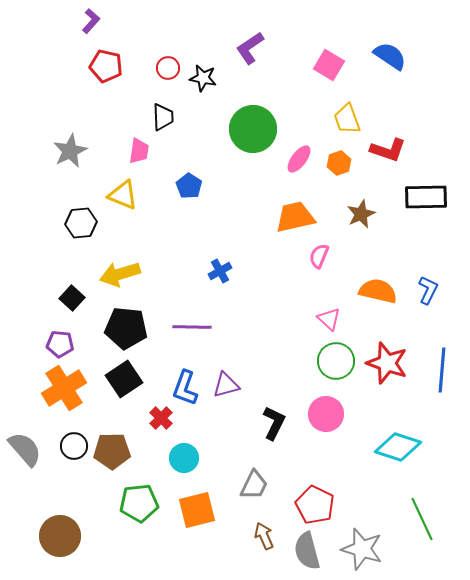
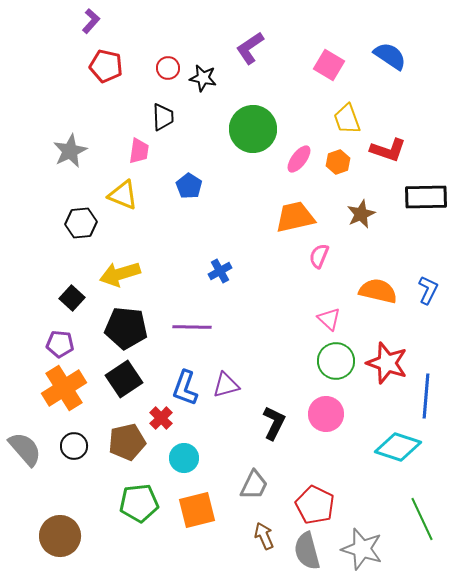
orange hexagon at (339, 163): moved 1 px left, 1 px up
blue line at (442, 370): moved 16 px left, 26 px down
brown pentagon at (112, 451): moved 15 px right, 9 px up; rotated 12 degrees counterclockwise
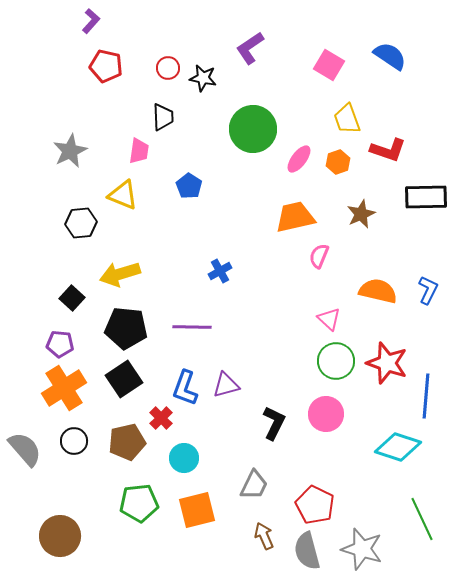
black circle at (74, 446): moved 5 px up
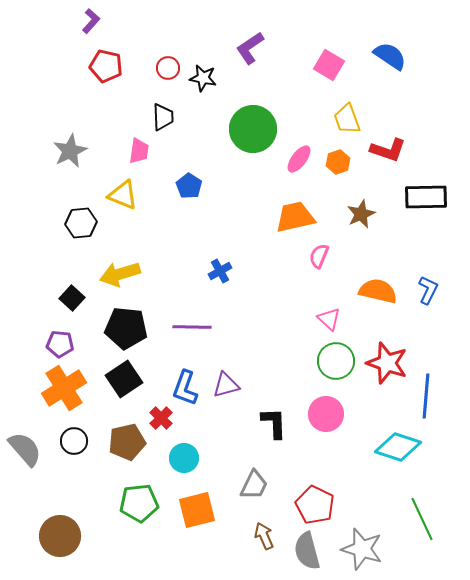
black L-shape at (274, 423): rotated 28 degrees counterclockwise
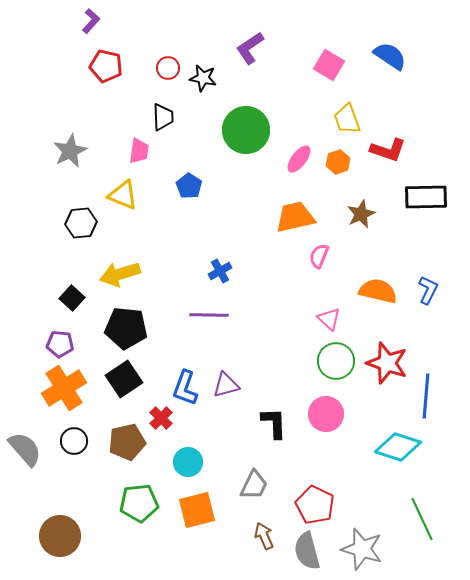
green circle at (253, 129): moved 7 px left, 1 px down
purple line at (192, 327): moved 17 px right, 12 px up
cyan circle at (184, 458): moved 4 px right, 4 px down
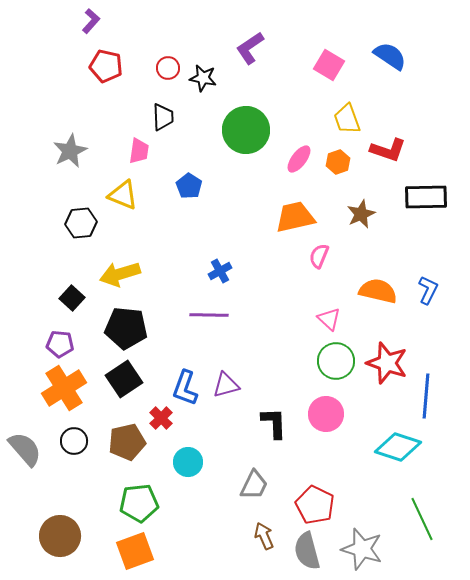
orange square at (197, 510): moved 62 px left, 41 px down; rotated 6 degrees counterclockwise
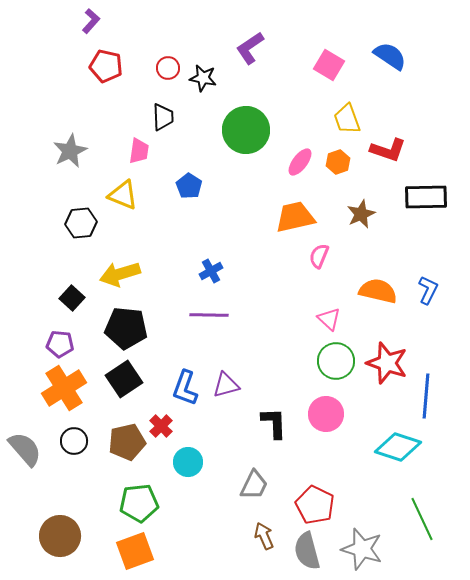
pink ellipse at (299, 159): moved 1 px right, 3 px down
blue cross at (220, 271): moved 9 px left
red cross at (161, 418): moved 8 px down
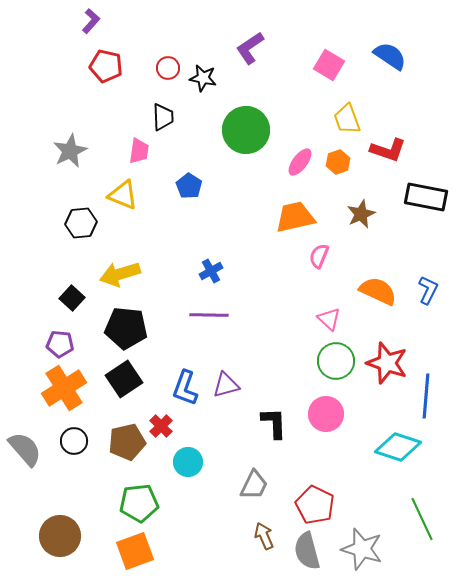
black rectangle at (426, 197): rotated 12 degrees clockwise
orange semicircle at (378, 291): rotated 12 degrees clockwise
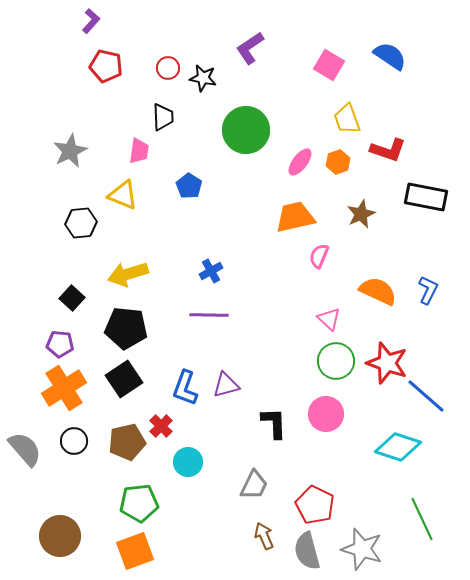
yellow arrow at (120, 274): moved 8 px right
blue line at (426, 396): rotated 54 degrees counterclockwise
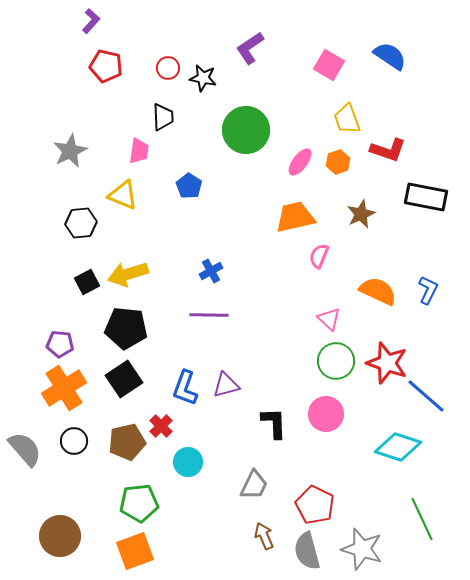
black square at (72, 298): moved 15 px right, 16 px up; rotated 20 degrees clockwise
